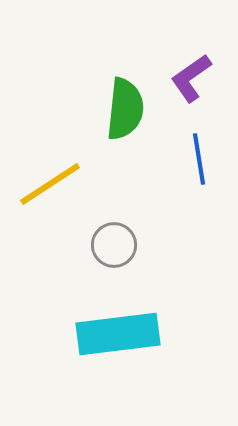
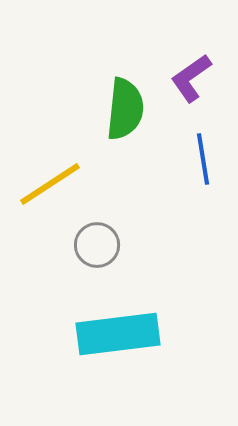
blue line: moved 4 px right
gray circle: moved 17 px left
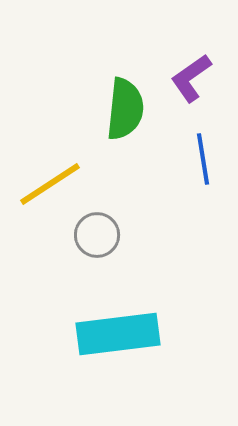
gray circle: moved 10 px up
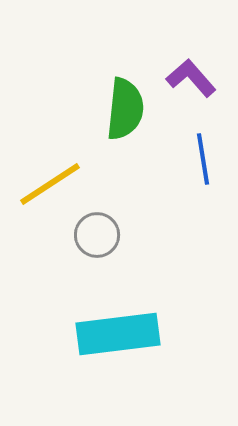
purple L-shape: rotated 84 degrees clockwise
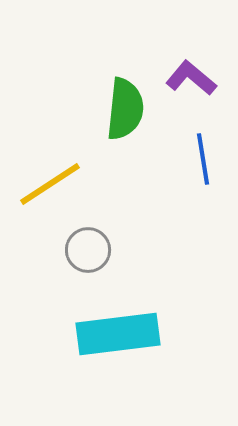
purple L-shape: rotated 9 degrees counterclockwise
gray circle: moved 9 px left, 15 px down
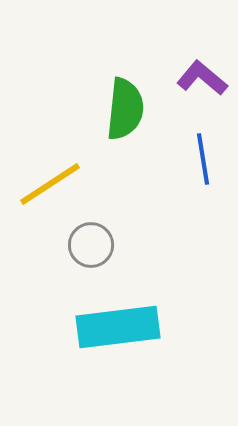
purple L-shape: moved 11 px right
gray circle: moved 3 px right, 5 px up
cyan rectangle: moved 7 px up
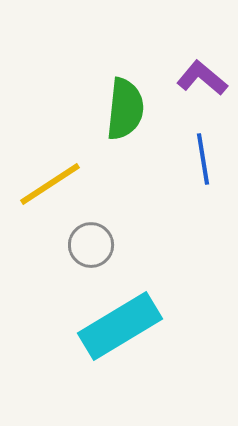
cyan rectangle: moved 2 px right, 1 px up; rotated 24 degrees counterclockwise
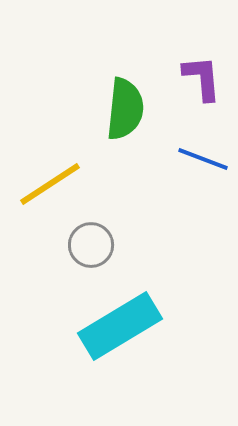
purple L-shape: rotated 45 degrees clockwise
blue line: rotated 60 degrees counterclockwise
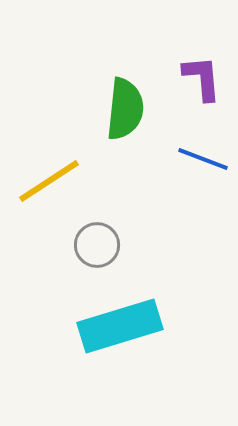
yellow line: moved 1 px left, 3 px up
gray circle: moved 6 px right
cyan rectangle: rotated 14 degrees clockwise
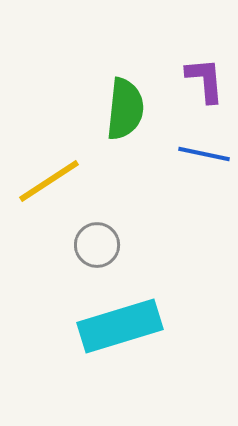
purple L-shape: moved 3 px right, 2 px down
blue line: moved 1 px right, 5 px up; rotated 9 degrees counterclockwise
